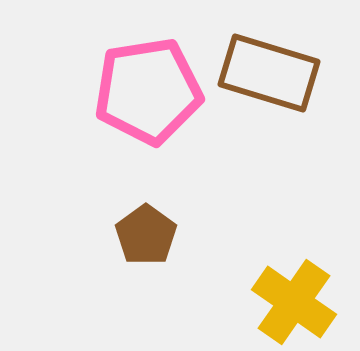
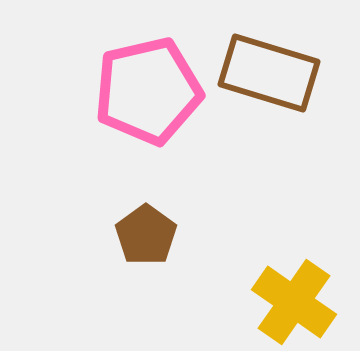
pink pentagon: rotated 4 degrees counterclockwise
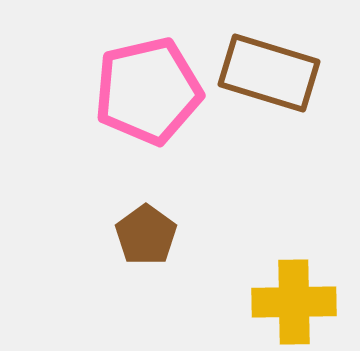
yellow cross: rotated 36 degrees counterclockwise
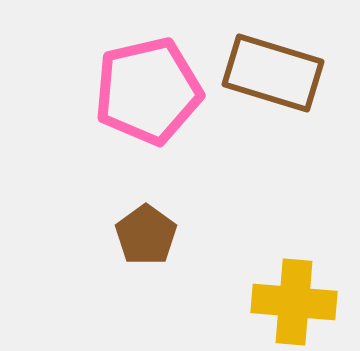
brown rectangle: moved 4 px right
yellow cross: rotated 6 degrees clockwise
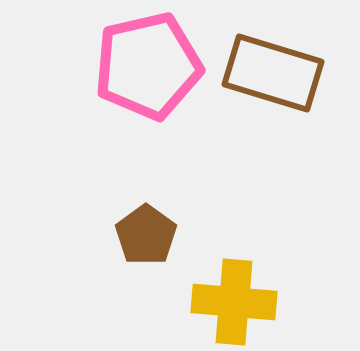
pink pentagon: moved 25 px up
yellow cross: moved 60 px left
